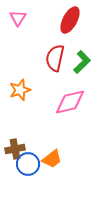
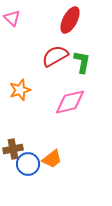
pink triangle: moved 6 px left; rotated 18 degrees counterclockwise
red semicircle: moved 2 px up; rotated 48 degrees clockwise
green L-shape: rotated 35 degrees counterclockwise
brown cross: moved 2 px left
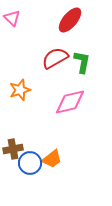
red ellipse: rotated 12 degrees clockwise
red semicircle: moved 2 px down
blue circle: moved 2 px right, 1 px up
